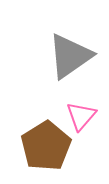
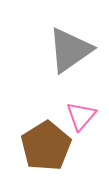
gray triangle: moved 6 px up
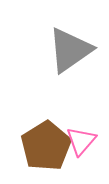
pink triangle: moved 25 px down
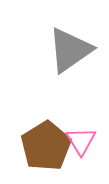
pink triangle: rotated 12 degrees counterclockwise
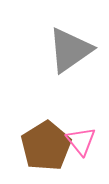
pink triangle: rotated 8 degrees counterclockwise
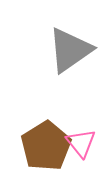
pink triangle: moved 2 px down
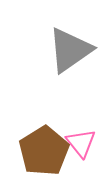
brown pentagon: moved 2 px left, 5 px down
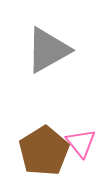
gray triangle: moved 22 px left; rotated 6 degrees clockwise
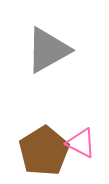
pink triangle: rotated 24 degrees counterclockwise
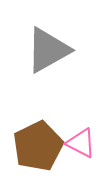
brown pentagon: moved 6 px left, 5 px up; rotated 6 degrees clockwise
